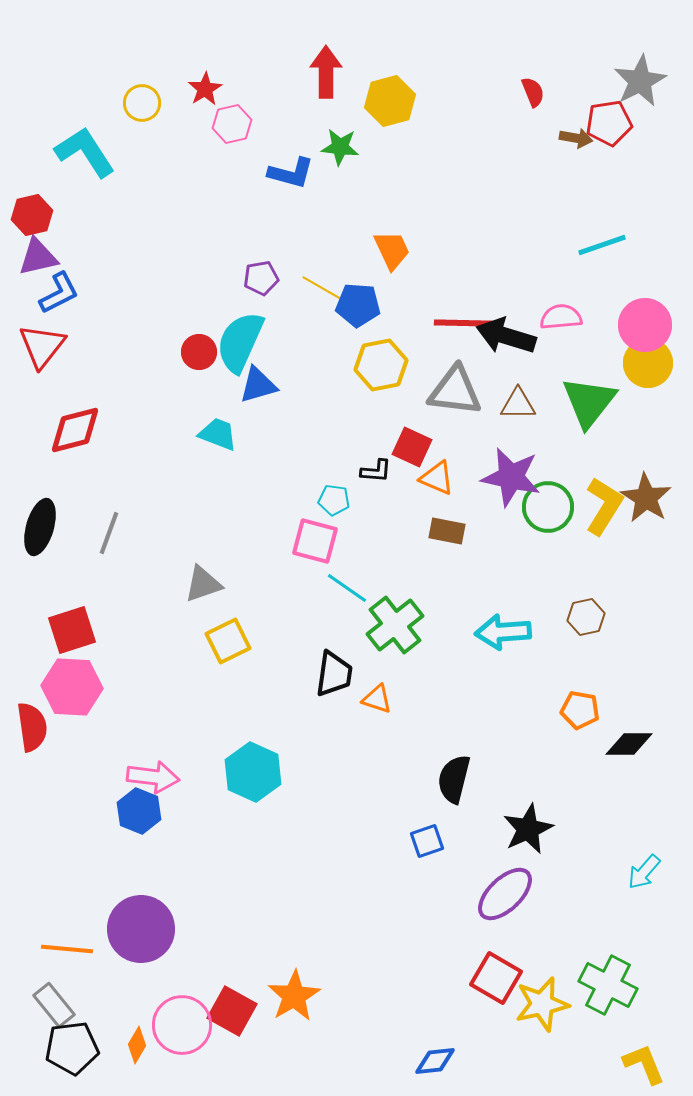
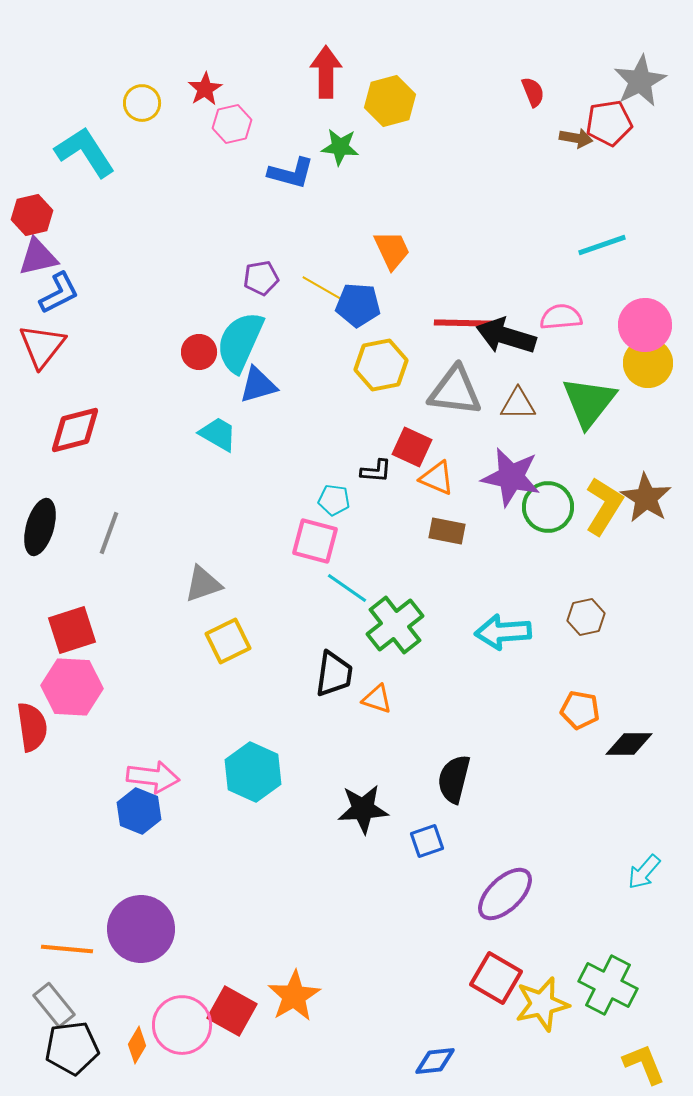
cyan trapezoid at (218, 434): rotated 9 degrees clockwise
black star at (528, 829): moved 165 px left, 20 px up; rotated 21 degrees clockwise
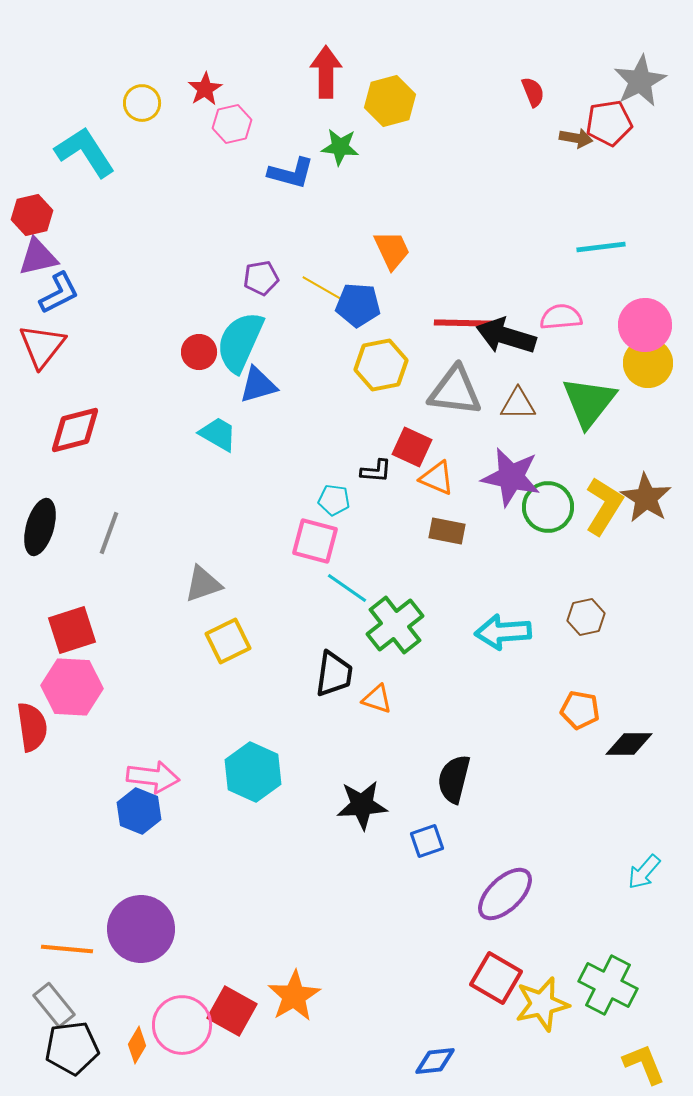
cyan line at (602, 245): moved 1 px left, 2 px down; rotated 12 degrees clockwise
black star at (363, 809): moved 1 px left, 4 px up
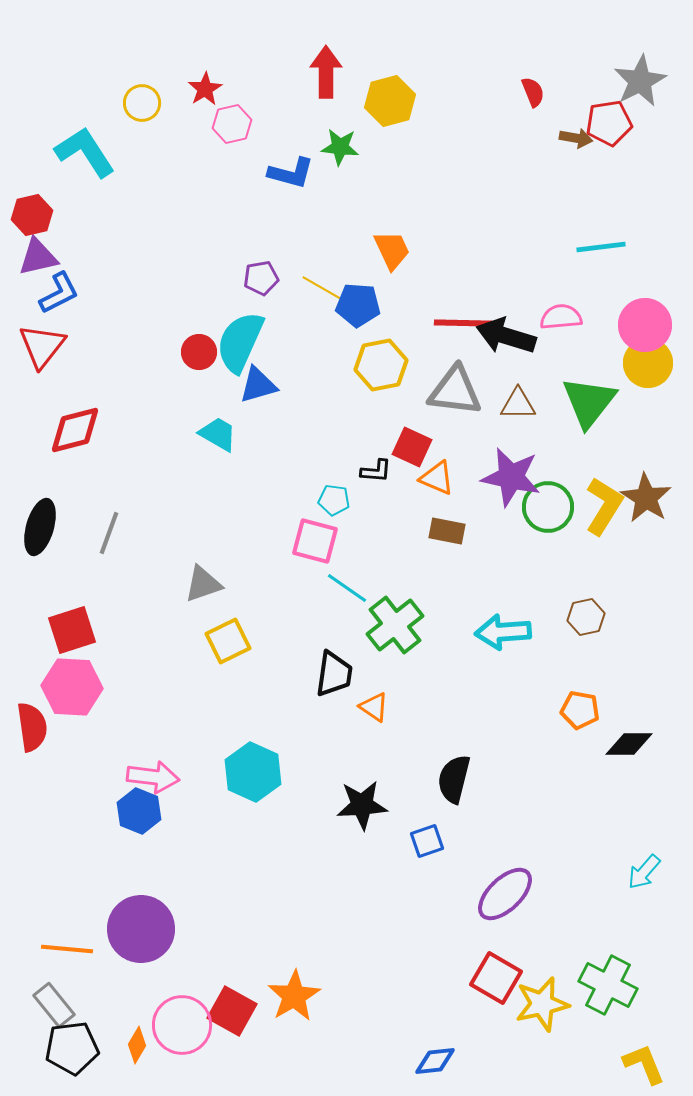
orange triangle at (377, 699): moved 3 px left, 8 px down; rotated 16 degrees clockwise
